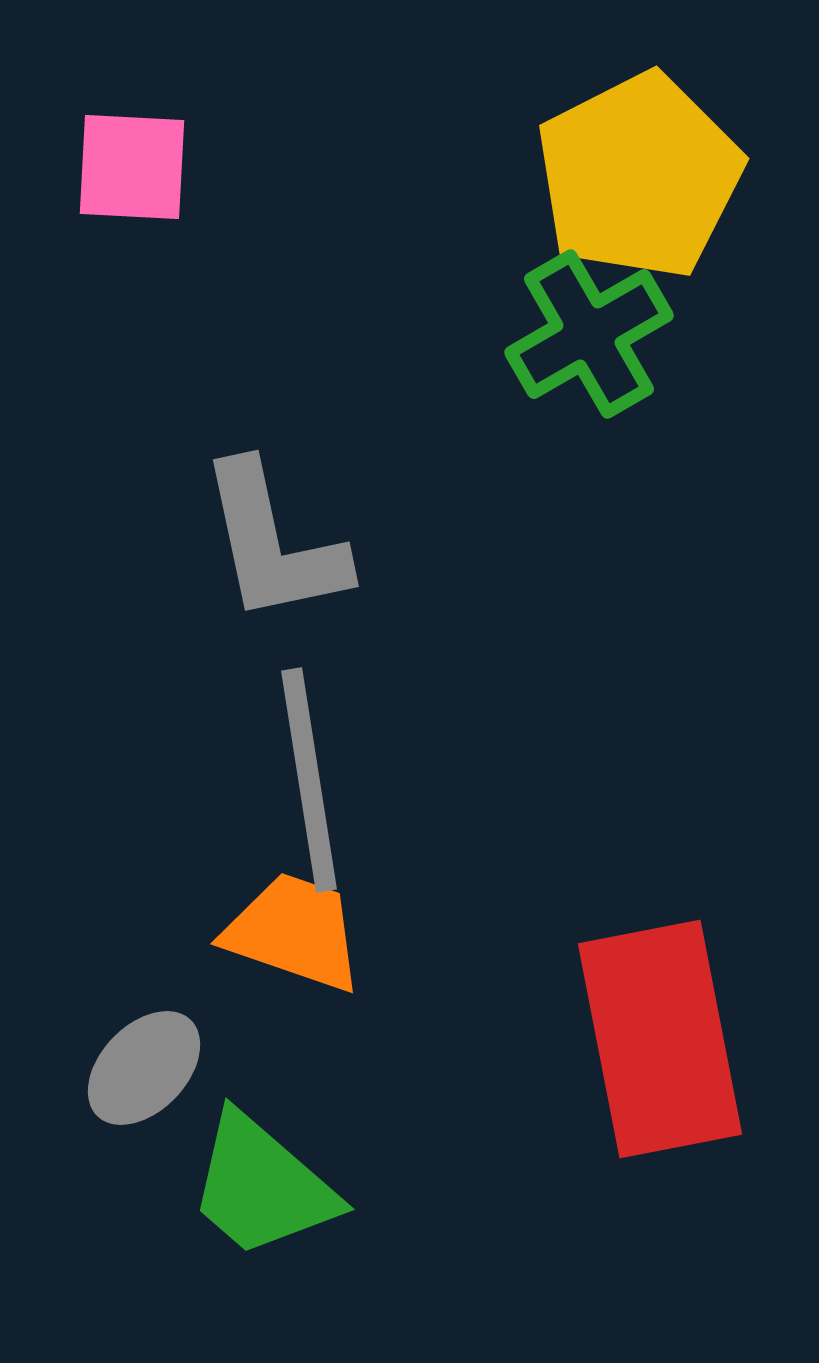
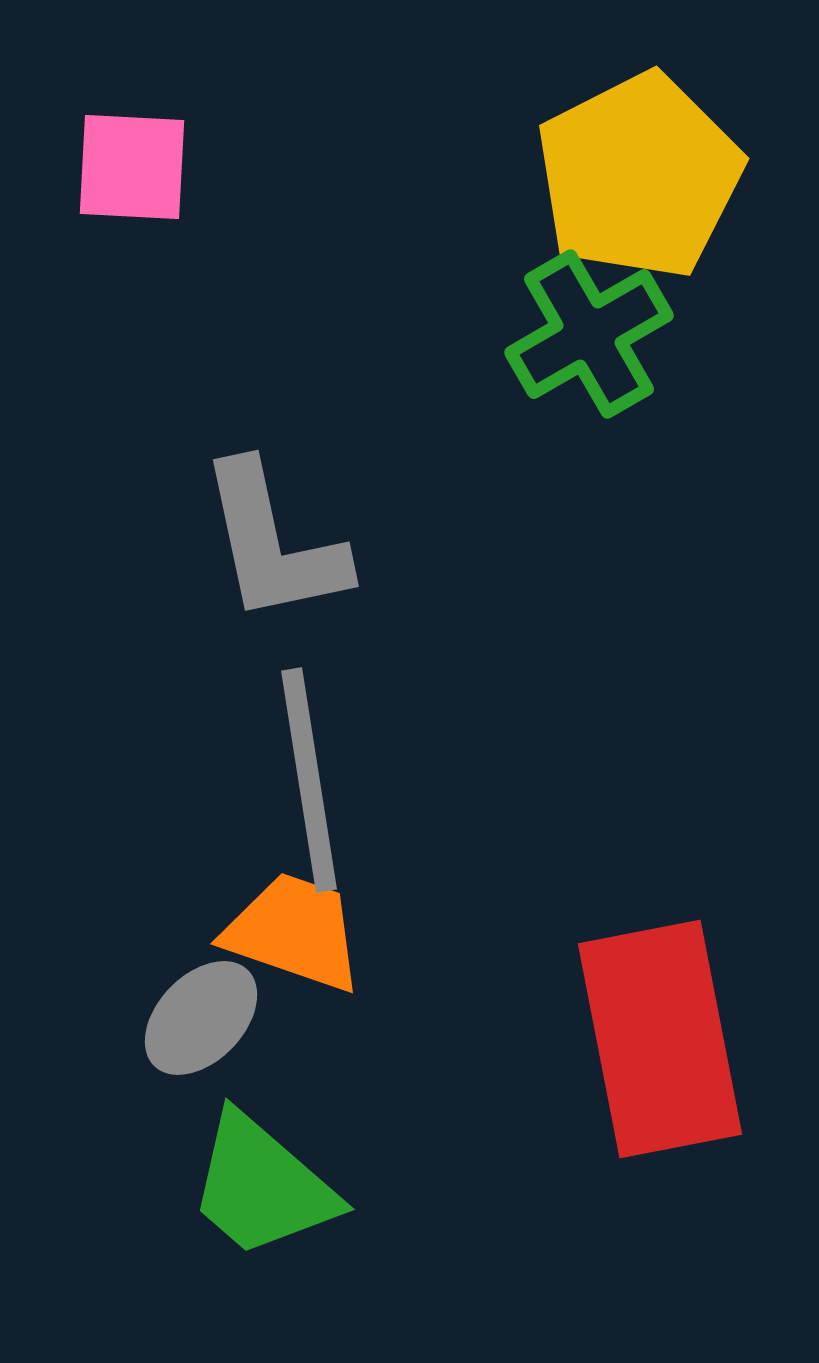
gray ellipse: moved 57 px right, 50 px up
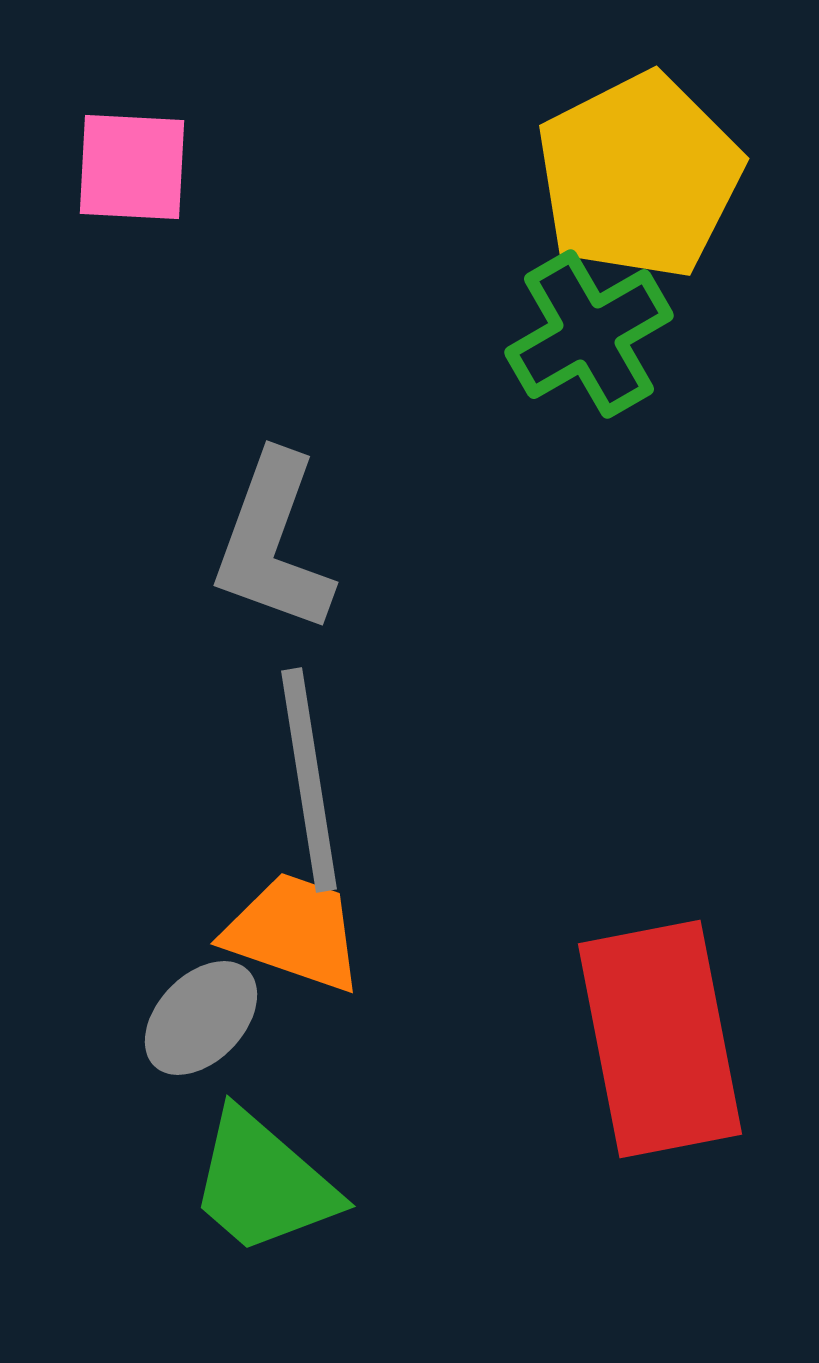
gray L-shape: rotated 32 degrees clockwise
green trapezoid: moved 1 px right, 3 px up
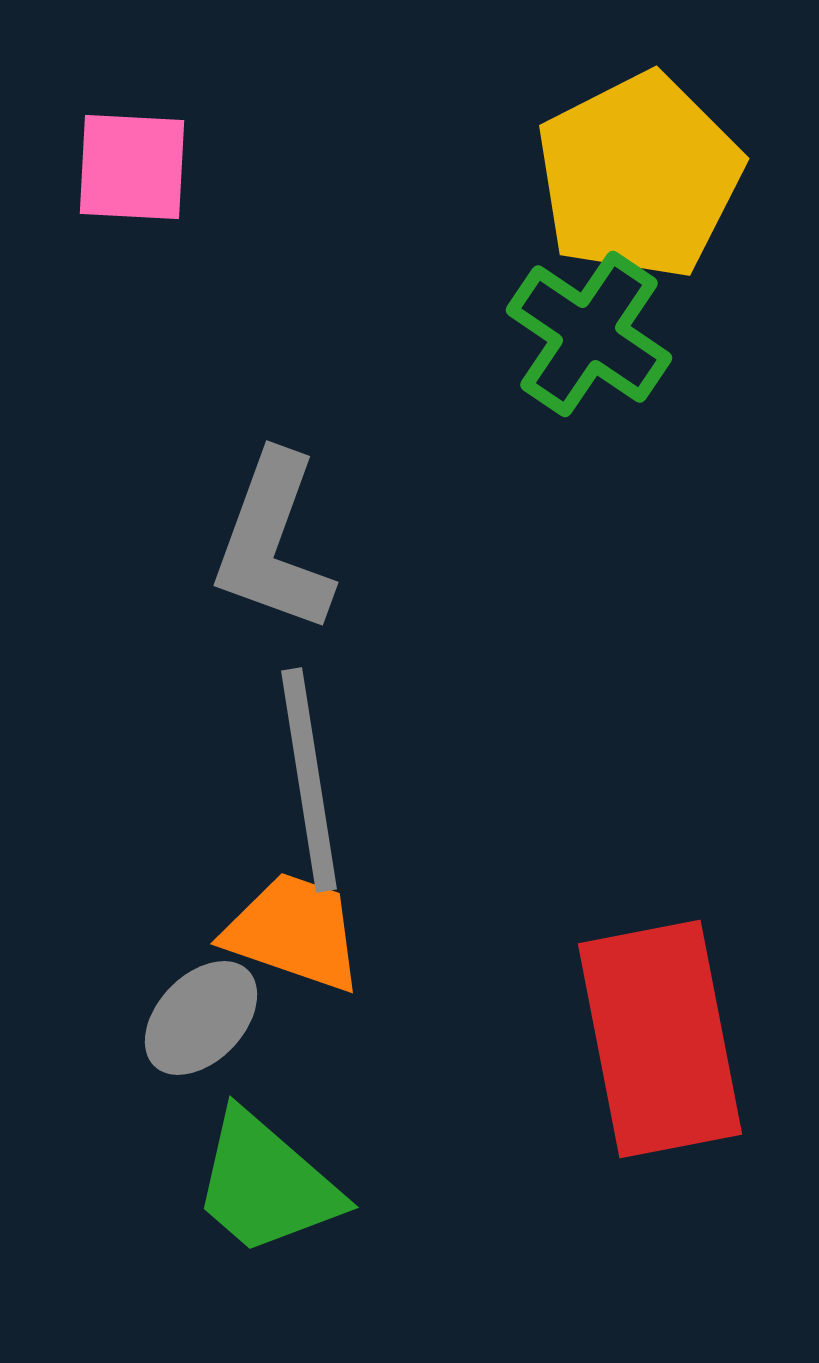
green cross: rotated 26 degrees counterclockwise
green trapezoid: moved 3 px right, 1 px down
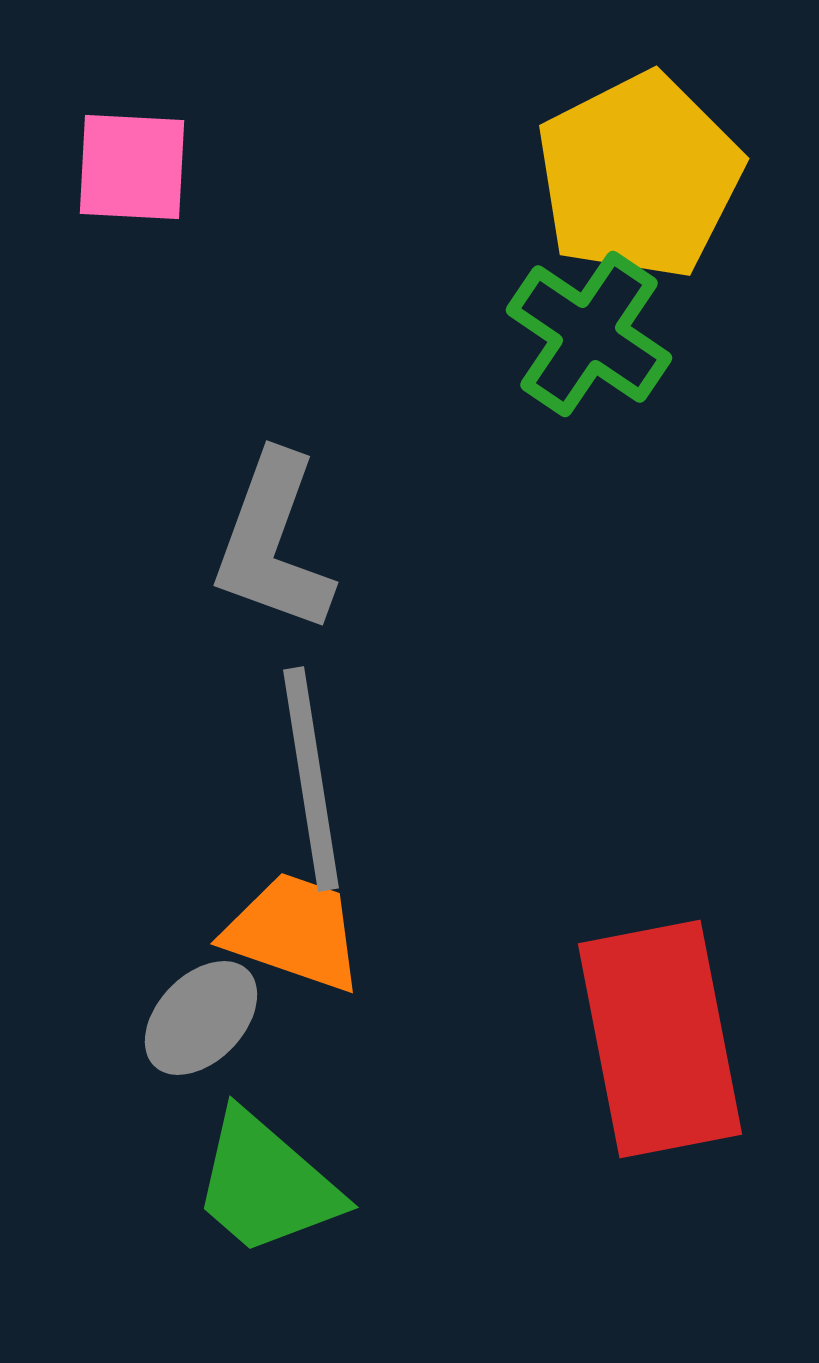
gray line: moved 2 px right, 1 px up
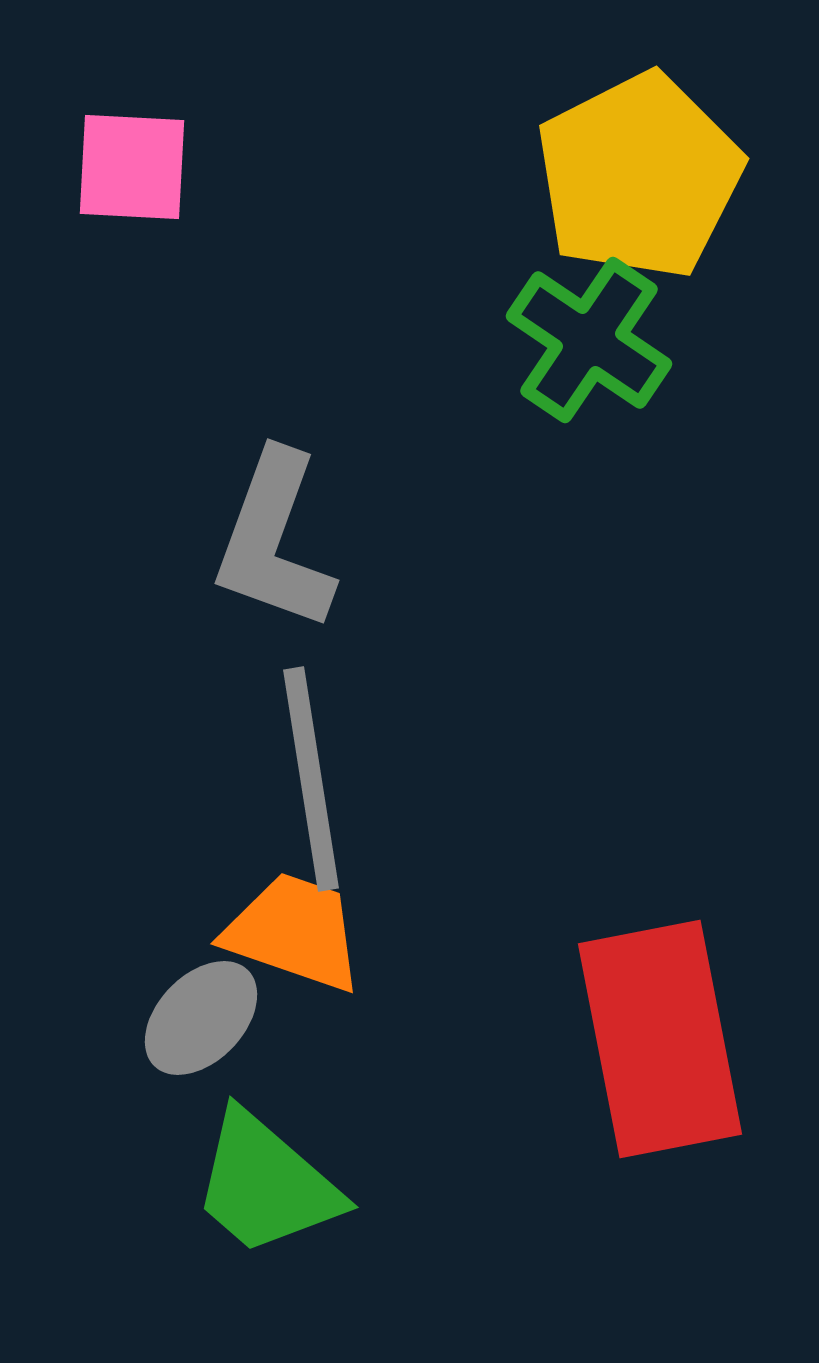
green cross: moved 6 px down
gray L-shape: moved 1 px right, 2 px up
